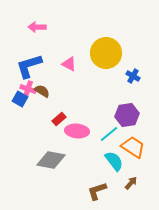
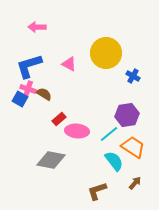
brown semicircle: moved 2 px right, 3 px down
brown arrow: moved 4 px right
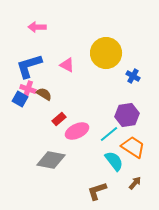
pink triangle: moved 2 px left, 1 px down
pink ellipse: rotated 30 degrees counterclockwise
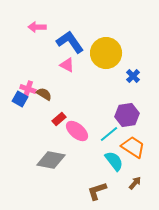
blue L-shape: moved 41 px right, 24 px up; rotated 72 degrees clockwise
blue cross: rotated 16 degrees clockwise
pink ellipse: rotated 65 degrees clockwise
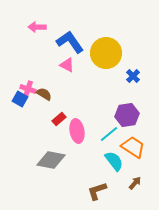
pink ellipse: rotated 40 degrees clockwise
